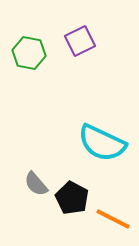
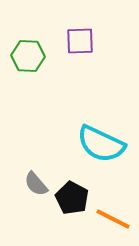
purple square: rotated 24 degrees clockwise
green hexagon: moved 1 px left, 3 px down; rotated 8 degrees counterclockwise
cyan semicircle: moved 1 px left, 1 px down
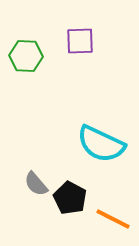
green hexagon: moved 2 px left
black pentagon: moved 2 px left
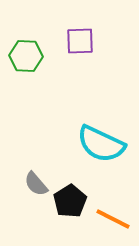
black pentagon: moved 3 px down; rotated 12 degrees clockwise
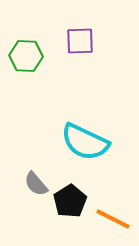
cyan semicircle: moved 16 px left, 2 px up
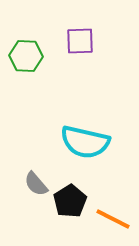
cyan semicircle: rotated 12 degrees counterclockwise
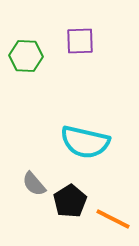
gray semicircle: moved 2 px left
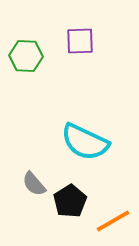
cyan semicircle: rotated 12 degrees clockwise
orange line: moved 2 px down; rotated 57 degrees counterclockwise
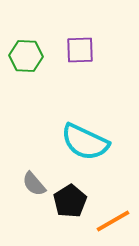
purple square: moved 9 px down
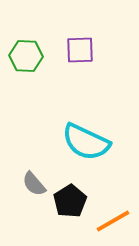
cyan semicircle: moved 1 px right
